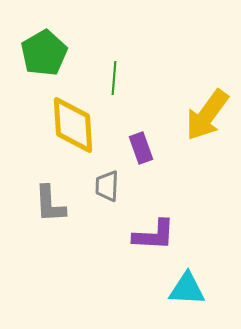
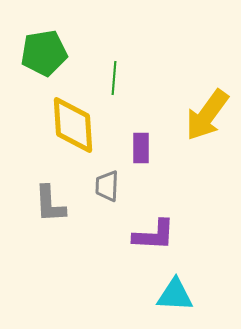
green pentagon: rotated 21 degrees clockwise
purple rectangle: rotated 20 degrees clockwise
cyan triangle: moved 12 px left, 6 px down
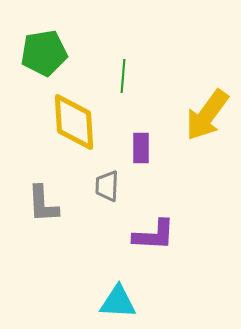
green line: moved 9 px right, 2 px up
yellow diamond: moved 1 px right, 3 px up
gray L-shape: moved 7 px left
cyan triangle: moved 57 px left, 7 px down
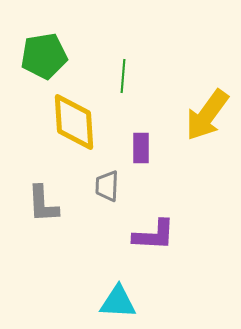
green pentagon: moved 3 px down
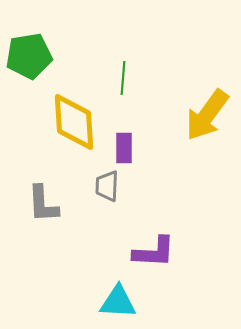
green pentagon: moved 15 px left
green line: moved 2 px down
purple rectangle: moved 17 px left
purple L-shape: moved 17 px down
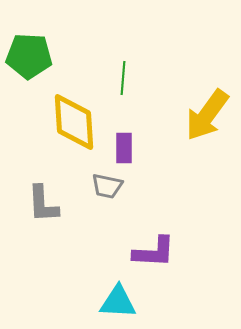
green pentagon: rotated 12 degrees clockwise
gray trapezoid: rotated 80 degrees counterclockwise
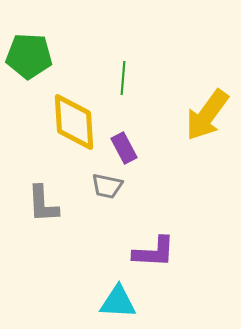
purple rectangle: rotated 28 degrees counterclockwise
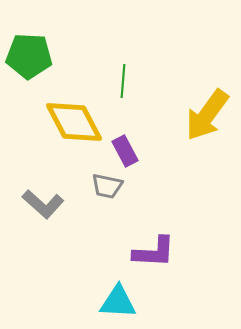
green line: moved 3 px down
yellow diamond: rotated 24 degrees counterclockwise
purple rectangle: moved 1 px right, 3 px down
gray L-shape: rotated 45 degrees counterclockwise
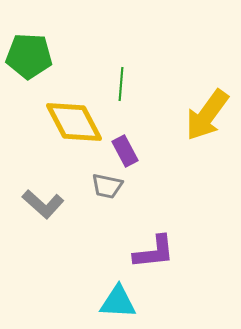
green line: moved 2 px left, 3 px down
purple L-shape: rotated 9 degrees counterclockwise
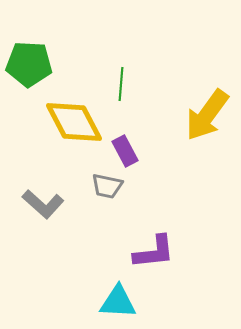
green pentagon: moved 8 px down
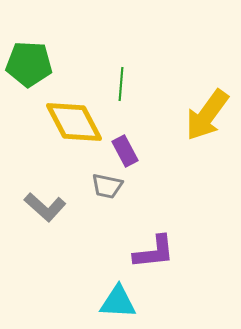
gray L-shape: moved 2 px right, 3 px down
